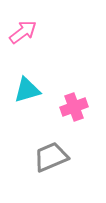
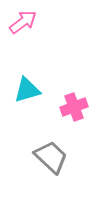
pink arrow: moved 10 px up
gray trapezoid: rotated 66 degrees clockwise
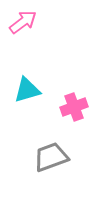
gray trapezoid: rotated 63 degrees counterclockwise
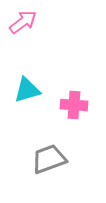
pink cross: moved 2 px up; rotated 24 degrees clockwise
gray trapezoid: moved 2 px left, 2 px down
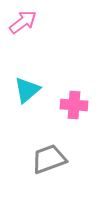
cyan triangle: rotated 24 degrees counterclockwise
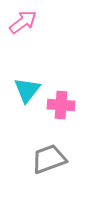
cyan triangle: rotated 12 degrees counterclockwise
pink cross: moved 13 px left
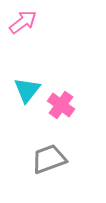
pink cross: rotated 32 degrees clockwise
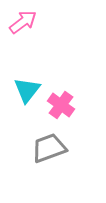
gray trapezoid: moved 11 px up
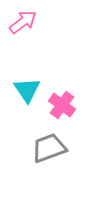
cyan triangle: rotated 12 degrees counterclockwise
pink cross: moved 1 px right
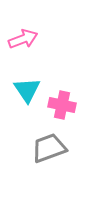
pink arrow: moved 17 px down; rotated 16 degrees clockwise
pink cross: rotated 24 degrees counterclockwise
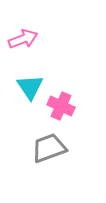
cyan triangle: moved 3 px right, 3 px up
pink cross: moved 1 px left, 1 px down; rotated 12 degrees clockwise
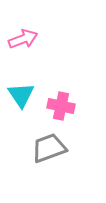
cyan triangle: moved 9 px left, 8 px down
pink cross: rotated 12 degrees counterclockwise
